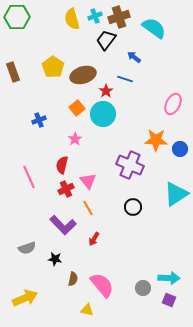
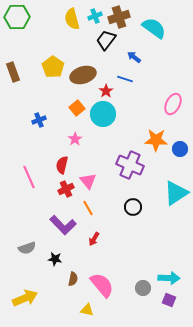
cyan triangle: moved 1 px up
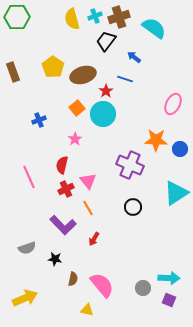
black trapezoid: moved 1 px down
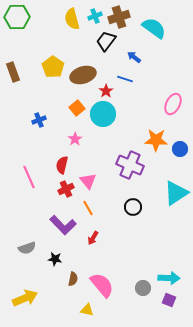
red arrow: moved 1 px left, 1 px up
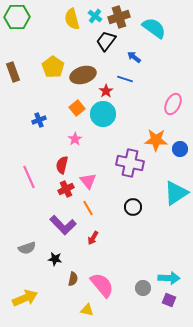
cyan cross: rotated 32 degrees counterclockwise
purple cross: moved 2 px up; rotated 12 degrees counterclockwise
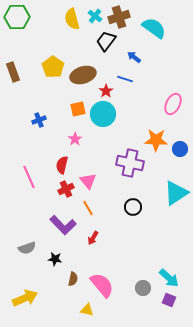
orange square: moved 1 px right, 1 px down; rotated 28 degrees clockwise
cyan arrow: rotated 40 degrees clockwise
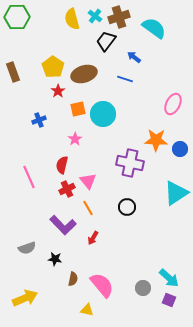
brown ellipse: moved 1 px right, 1 px up
red star: moved 48 px left
red cross: moved 1 px right
black circle: moved 6 px left
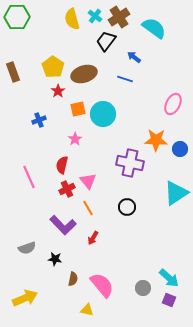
brown cross: rotated 15 degrees counterclockwise
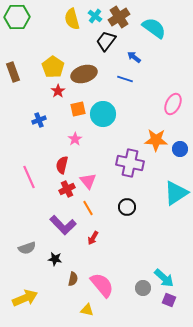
cyan arrow: moved 5 px left
